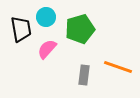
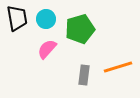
cyan circle: moved 2 px down
black trapezoid: moved 4 px left, 11 px up
orange line: rotated 36 degrees counterclockwise
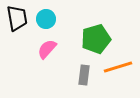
green pentagon: moved 16 px right, 10 px down
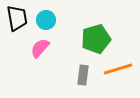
cyan circle: moved 1 px down
pink semicircle: moved 7 px left, 1 px up
orange line: moved 2 px down
gray rectangle: moved 1 px left
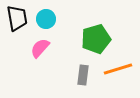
cyan circle: moved 1 px up
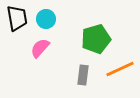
orange line: moved 2 px right; rotated 8 degrees counterclockwise
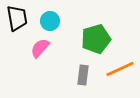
cyan circle: moved 4 px right, 2 px down
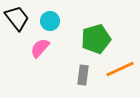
black trapezoid: rotated 28 degrees counterclockwise
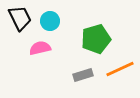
black trapezoid: moved 3 px right; rotated 12 degrees clockwise
pink semicircle: rotated 35 degrees clockwise
gray rectangle: rotated 66 degrees clockwise
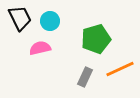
gray rectangle: moved 2 px right, 2 px down; rotated 48 degrees counterclockwise
